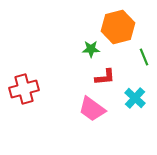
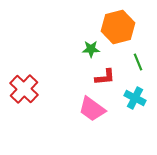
green line: moved 6 px left, 5 px down
red cross: rotated 32 degrees counterclockwise
cyan cross: rotated 15 degrees counterclockwise
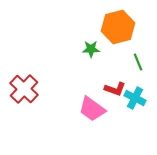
red L-shape: moved 10 px right, 12 px down; rotated 25 degrees clockwise
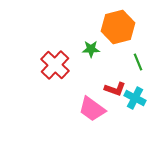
red cross: moved 31 px right, 24 px up
